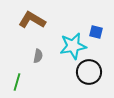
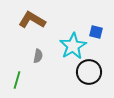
cyan star: rotated 20 degrees counterclockwise
green line: moved 2 px up
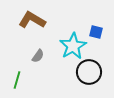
gray semicircle: rotated 24 degrees clockwise
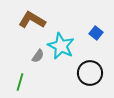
blue square: moved 1 px down; rotated 24 degrees clockwise
cyan star: moved 12 px left; rotated 16 degrees counterclockwise
black circle: moved 1 px right, 1 px down
green line: moved 3 px right, 2 px down
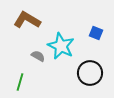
brown L-shape: moved 5 px left
blue square: rotated 16 degrees counterclockwise
gray semicircle: rotated 96 degrees counterclockwise
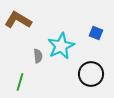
brown L-shape: moved 9 px left
cyan star: rotated 20 degrees clockwise
gray semicircle: rotated 56 degrees clockwise
black circle: moved 1 px right, 1 px down
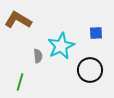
blue square: rotated 24 degrees counterclockwise
black circle: moved 1 px left, 4 px up
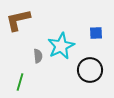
brown L-shape: rotated 44 degrees counterclockwise
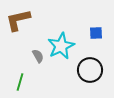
gray semicircle: rotated 24 degrees counterclockwise
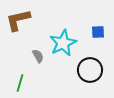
blue square: moved 2 px right, 1 px up
cyan star: moved 2 px right, 3 px up
green line: moved 1 px down
